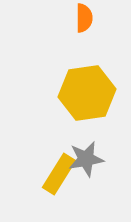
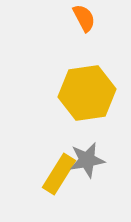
orange semicircle: rotated 28 degrees counterclockwise
gray star: moved 1 px right, 1 px down
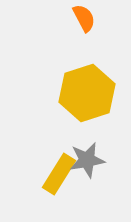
yellow hexagon: rotated 10 degrees counterclockwise
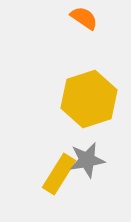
orange semicircle: rotated 28 degrees counterclockwise
yellow hexagon: moved 2 px right, 6 px down
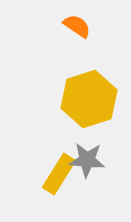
orange semicircle: moved 7 px left, 8 px down
gray star: rotated 15 degrees clockwise
